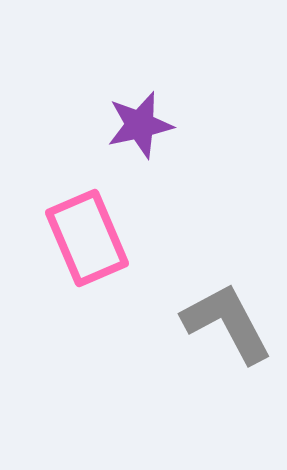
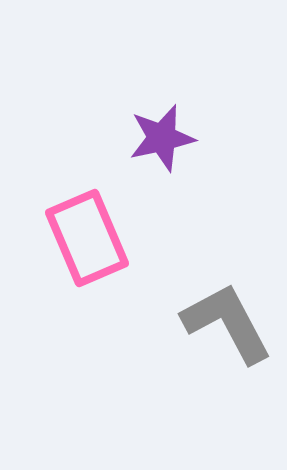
purple star: moved 22 px right, 13 px down
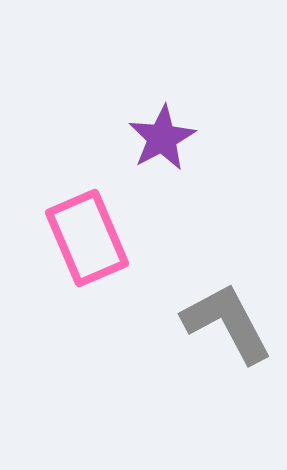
purple star: rotated 16 degrees counterclockwise
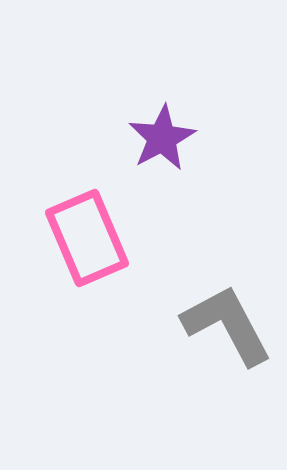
gray L-shape: moved 2 px down
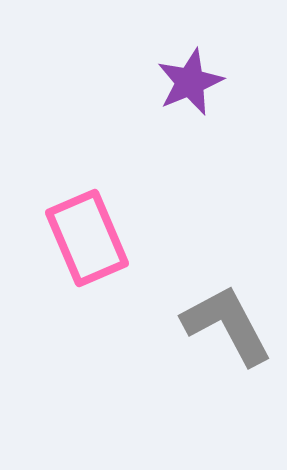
purple star: moved 28 px right, 56 px up; rotated 6 degrees clockwise
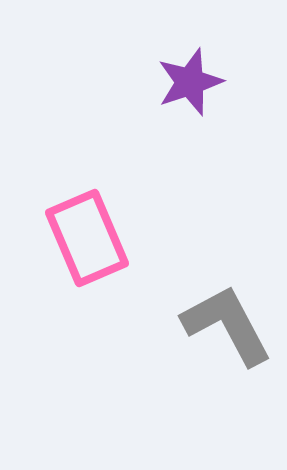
purple star: rotated 4 degrees clockwise
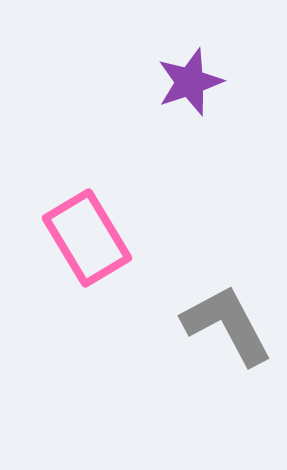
pink rectangle: rotated 8 degrees counterclockwise
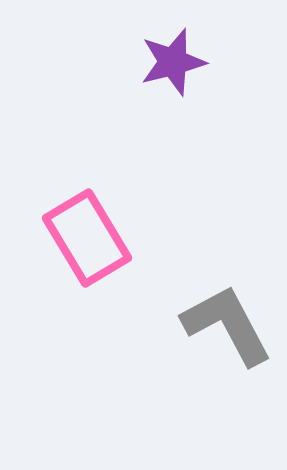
purple star: moved 17 px left, 20 px up; rotated 4 degrees clockwise
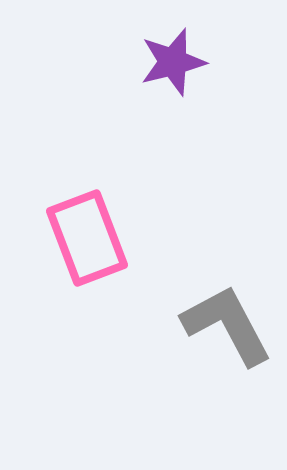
pink rectangle: rotated 10 degrees clockwise
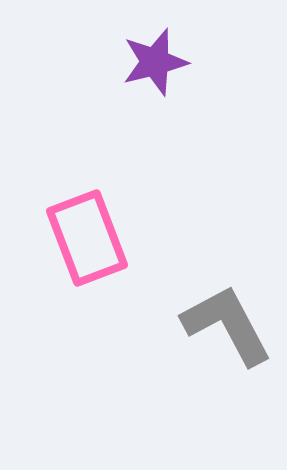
purple star: moved 18 px left
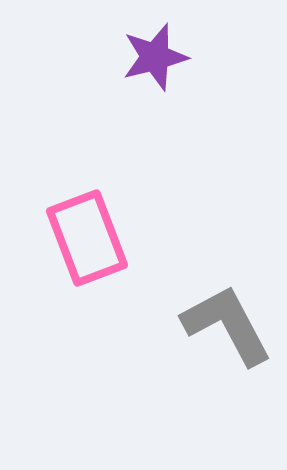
purple star: moved 5 px up
